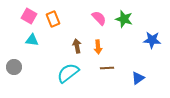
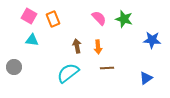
blue triangle: moved 8 px right
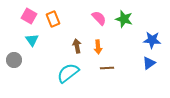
cyan triangle: rotated 48 degrees clockwise
gray circle: moved 7 px up
blue triangle: moved 3 px right, 15 px up
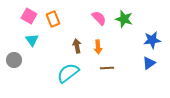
blue star: rotated 12 degrees counterclockwise
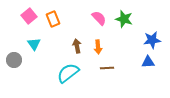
pink square: rotated 21 degrees clockwise
cyan triangle: moved 2 px right, 4 px down
blue triangle: moved 1 px left, 1 px up; rotated 32 degrees clockwise
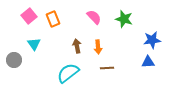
pink semicircle: moved 5 px left, 1 px up
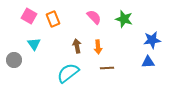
pink square: rotated 21 degrees counterclockwise
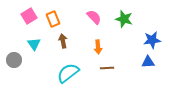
pink square: rotated 28 degrees clockwise
brown arrow: moved 14 px left, 5 px up
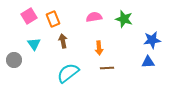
pink semicircle: rotated 56 degrees counterclockwise
orange arrow: moved 1 px right, 1 px down
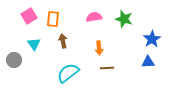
orange rectangle: rotated 28 degrees clockwise
blue star: moved 1 px up; rotated 24 degrees counterclockwise
